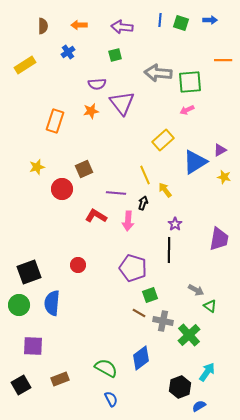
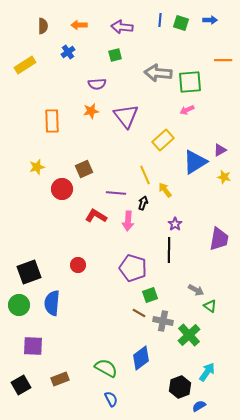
purple triangle at (122, 103): moved 4 px right, 13 px down
orange rectangle at (55, 121): moved 3 px left; rotated 20 degrees counterclockwise
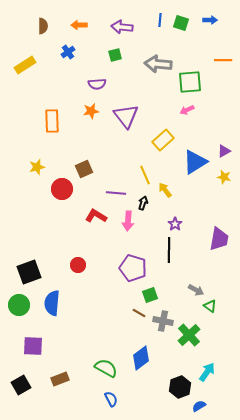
gray arrow at (158, 73): moved 9 px up
purple triangle at (220, 150): moved 4 px right, 1 px down
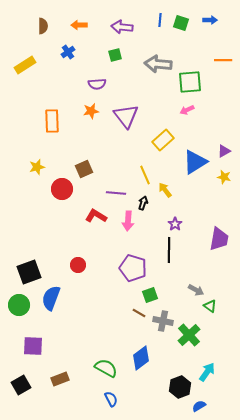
blue semicircle at (52, 303): moved 1 px left, 5 px up; rotated 15 degrees clockwise
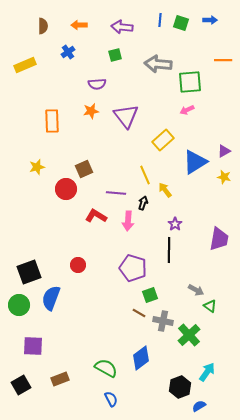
yellow rectangle at (25, 65): rotated 10 degrees clockwise
red circle at (62, 189): moved 4 px right
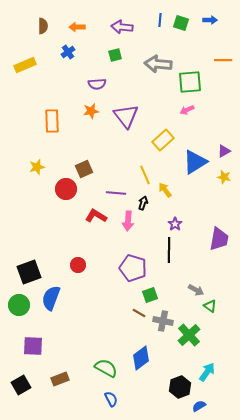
orange arrow at (79, 25): moved 2 px left, 2 px down
